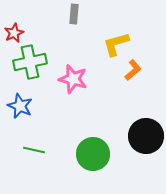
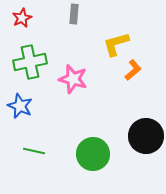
red star: moved 8 px right, 15 px up
green line: moved 1 px down
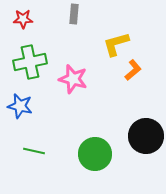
red star: moved 1 px right, 1 px down; rotated 24 degrees clockwise
blue star: rotated 10 degrees counterclockwise
green circle: moved 2 px right
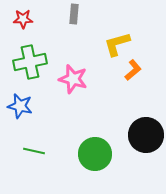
yellow L-shape: moved 1 px right
black circle: moved 1 px up
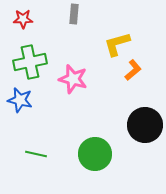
blue star: moved 6 px up
black circle: moved 1 px left, 10 px up
green line: moved 2 px right, 3 px down
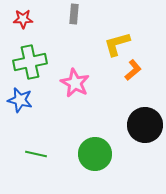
pink star: moved 2 px right, 4 px down; rotated 12 degrees clockwise
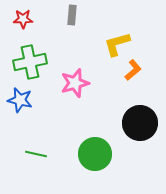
gray rectangle: moved 2 px left, 1 px down
pink star: rotated 28 degrees clockwise
black circle: moved 5 px left, 2 px up
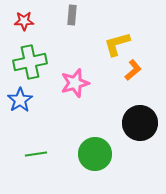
red star: moved 1 px right, 2 px down
blue star: rotated 25 degrees clockwise
green line: rotated 20 degrees counterclockwise
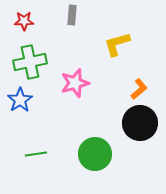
orange L-shape: moved 6 px right, 19 px down
